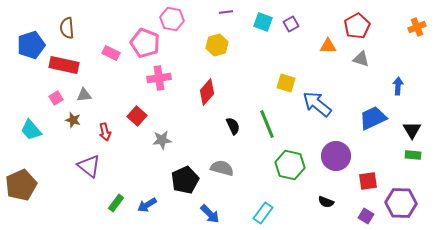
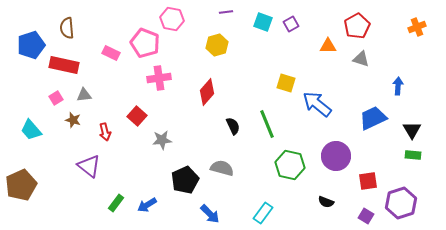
purple hexagon at (401, 203): rotated 20 degrees counterclockwise
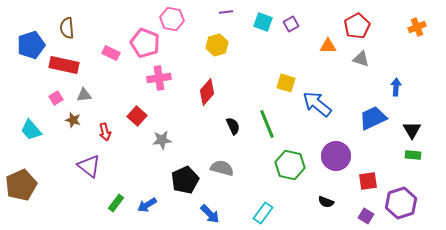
blue arrow at (398, 86): moved 2 px left, 1 px down
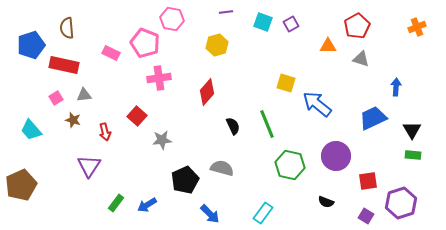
purple triangle at (89, 166): rotated 25 degrees clockwise
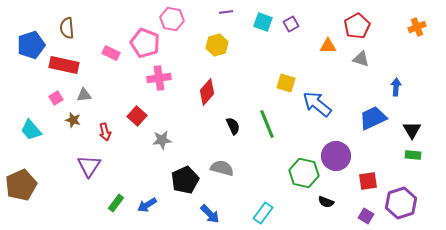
green hexagon at (290, 165): moved 14 px right, 8 px down
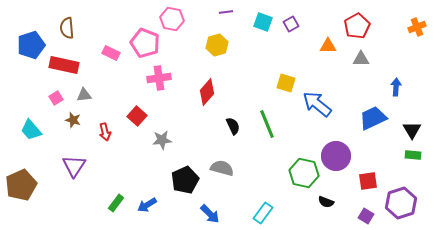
gray triangle at (361, 59): rotated 18 degrees counterclockwise
purple triangle at (89, 166): moved 15 px left
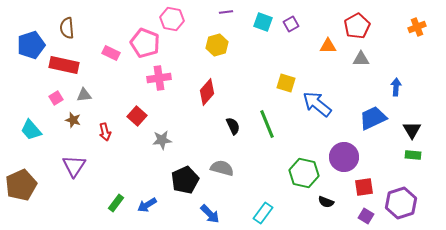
purple circle at (336, 156): moved 8 px right, 1 px down
red square at (368, 181): moved 4 px left, 6 px down
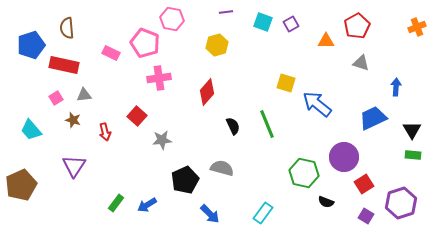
orange triangle at (328, 46): moved 2 px left, 5 px up
gray triangle at (361, 59): moved 4 px down; rotated 18 degrees clockwise
red square at (364, 187): moved 3 px up; rotated 24 degrees counterclockwise
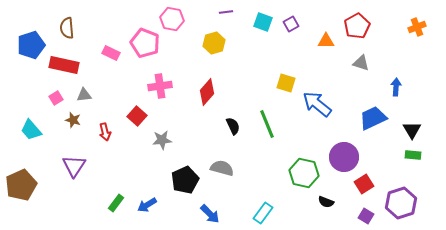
yellow hexagon at (217, 45): moved 3 px left, 2 px up
pink cross at (159, 78): moved 1 px right, 8 px down
